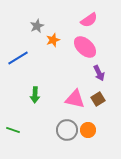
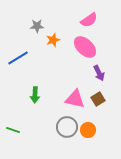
gray star: rotated 24 degrees clockwise
gray circle: moved 3 px up
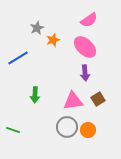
gray star: moved 2 px down; rotated 24 degrees counterclockwise
purple arrow: moved 14 px left; rotated 21 degrees clockwise
pink triangle: moved 2 px left, 2 px down; rotated 20 degrees counterclockwise
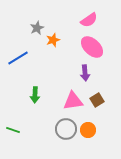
pink ellipse: moved 7 px right
brown square: moved 1 px left, 1 px down
gray circle: moved 1 px left, 2 px down
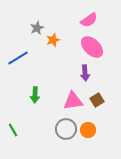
green line: rotated 40 degrees clockwise
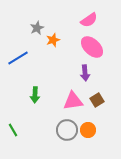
gray circle: moved 1 px right, 1 px down
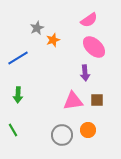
pink ellipse: moved 2 px right
green arrow: moved 17 px left
brown square: rotated 32 degrees clockwise
gray circle: moved 5 px left, 5 px down
